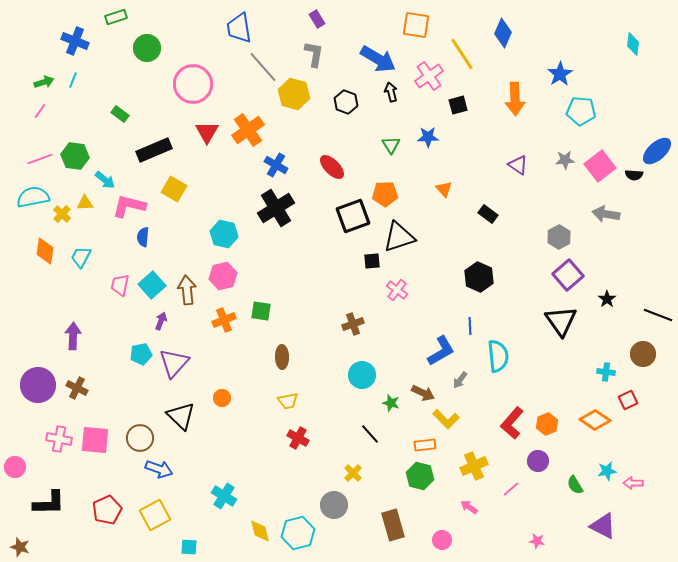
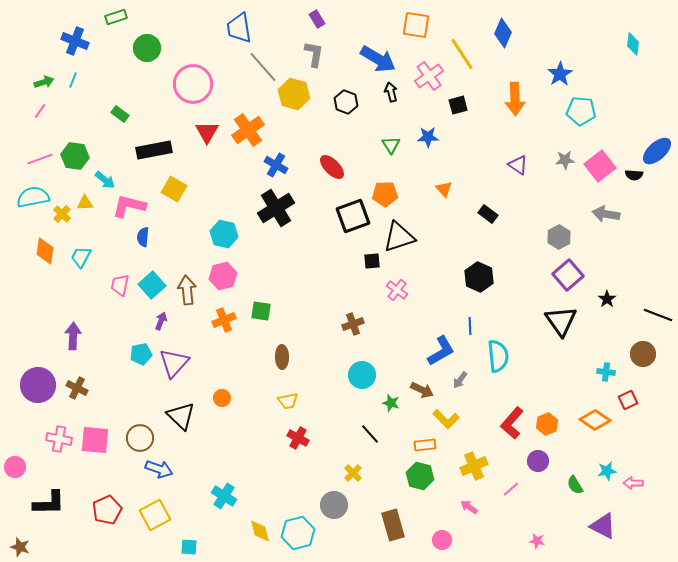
black rectangle at (154, 150): rotated 12 degrees clockwise
brown arrow at (423, 393): moved 1 px left, 3 px up
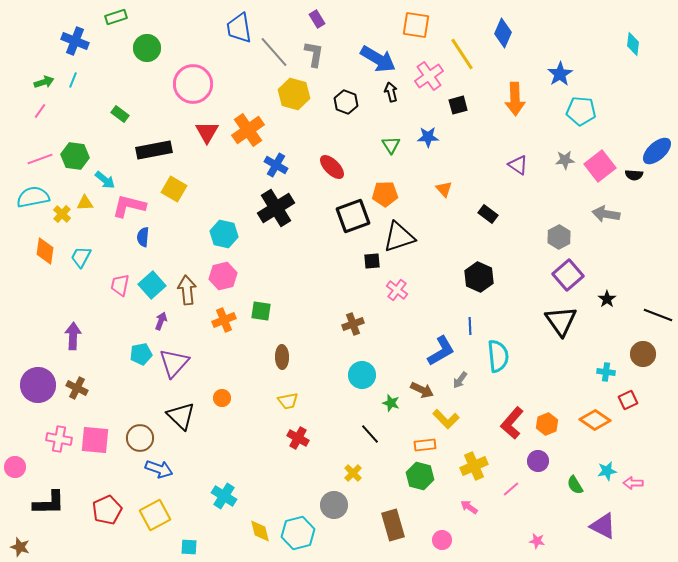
gray line at (263, 67): moved 11 px right, 15 px up
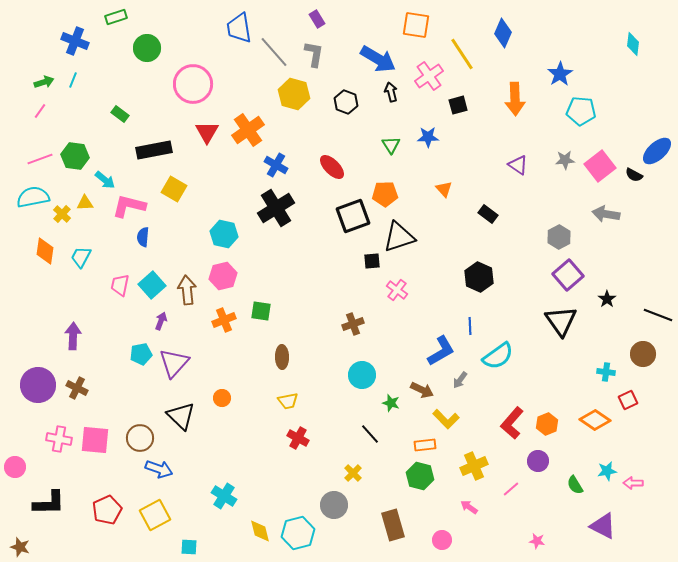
black semicircle at (634, 175): rotated 24 degrees clockwise
cyan semicircle at (498, 356): rotated 60 degrees clockwise
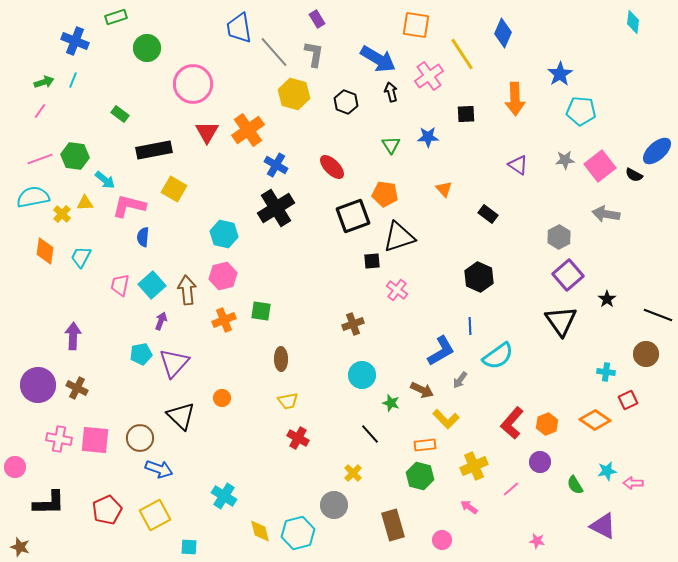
cyan diamond at (633, 44): moved 22 px up
black square at (458, 105): moved 8 px right, 9 px down; rotated 12 degrees clockwise
orange pentagon at (385, 194): rotated 10 degrees clockwise
brown circle at (643, 354): moved 3 px right
brown ellipse at (282, 357): moved 1 px left, 2 px down
purple circle at (538, 461): moved 2 px right, 1 px down
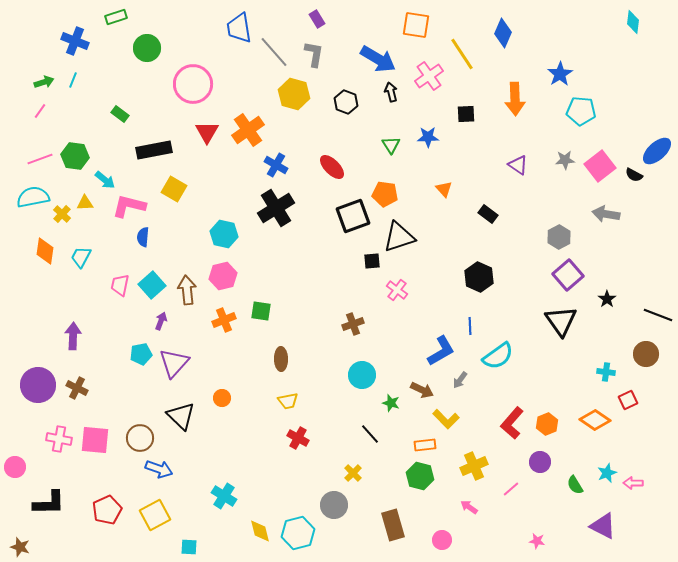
cyan star at (607, 471): moved 2 px down; rotated 12 degrees counterclockwise
